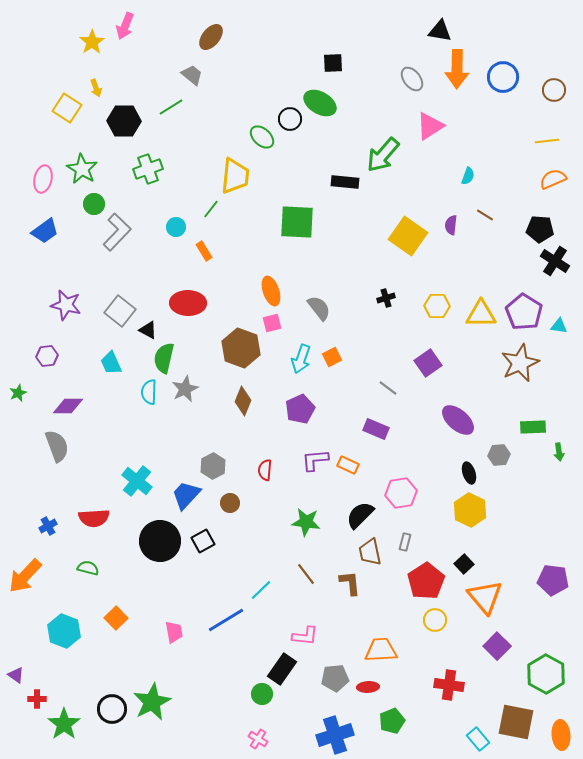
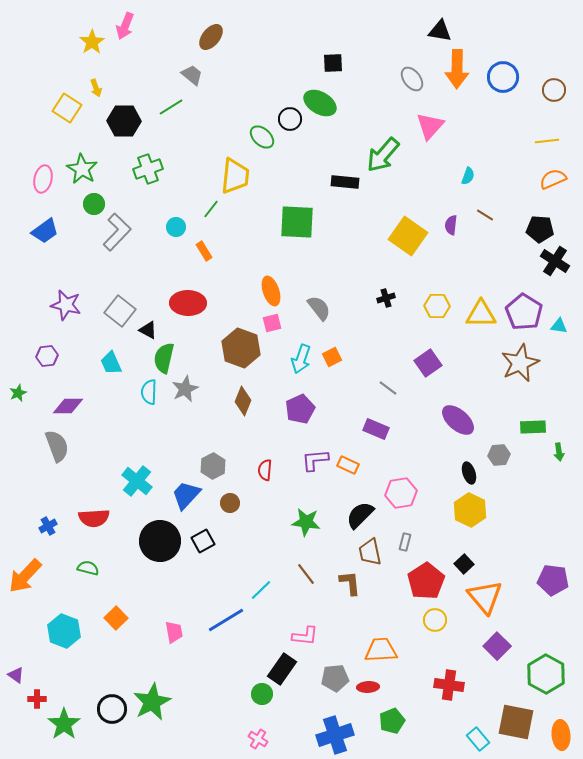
pink triangle at (430, 126): rotated 16 degrees counterclockwise
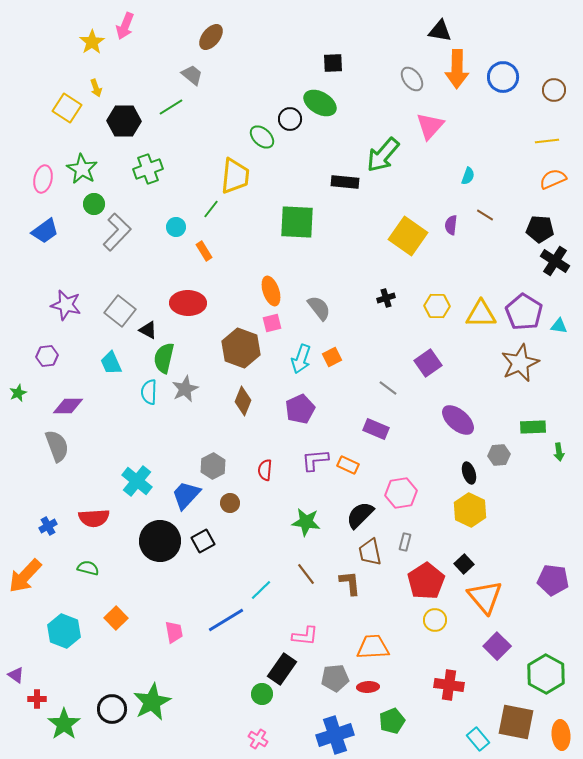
orange trapezoid at (381, 650): moved 8 px left, 3 px up
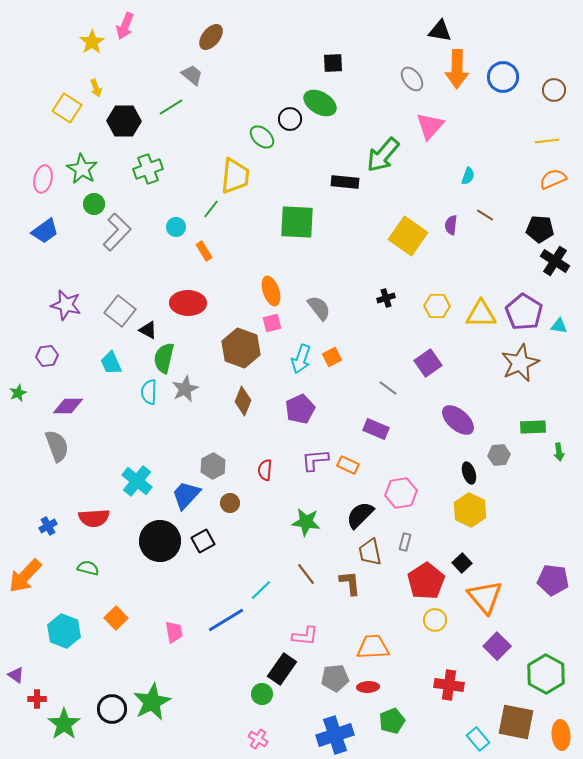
black square at (464, 564): moved 2 px left, 1 px up
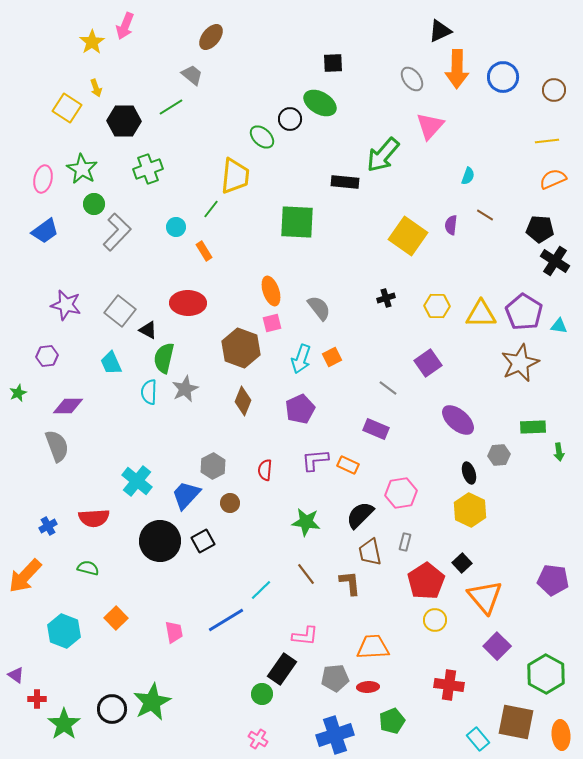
black triangle at (440, 31): rotated 35 degrees counterclockwise
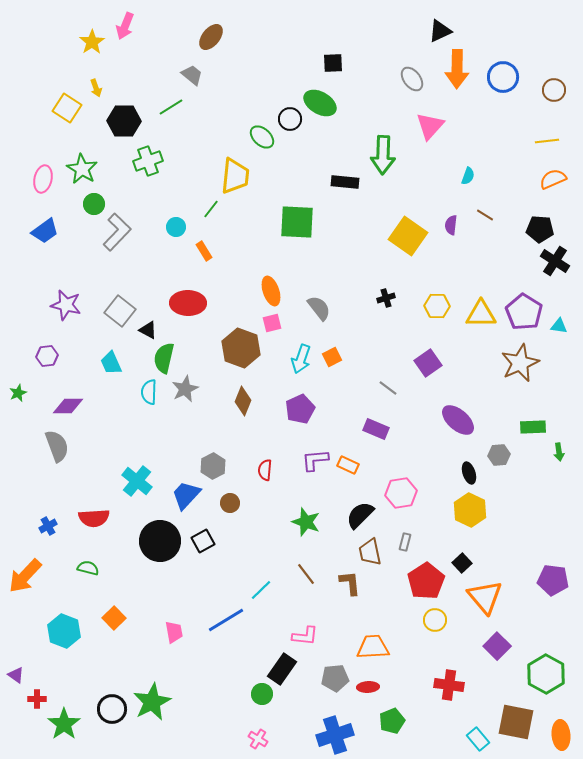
green arrow at (383, 155): rotated 39 degrees counterclockwise
green cross at (148, 169): moved 8 px up
green star at (306, 522): rotated 12 degrees clockwise
orange square at (116, 618): moved 2 px left
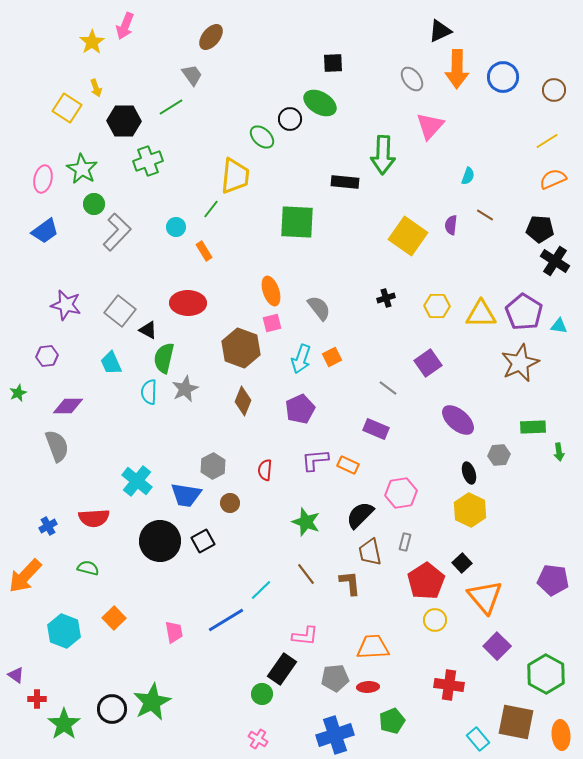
gray trapezoid at (192, 75): rotated 15 degrees clockwise
yellow line at (547, 141): rotated 25 degrees counterclockwise
blue trapezoid at (186, 495): rotated 124 degrees counterclockwise
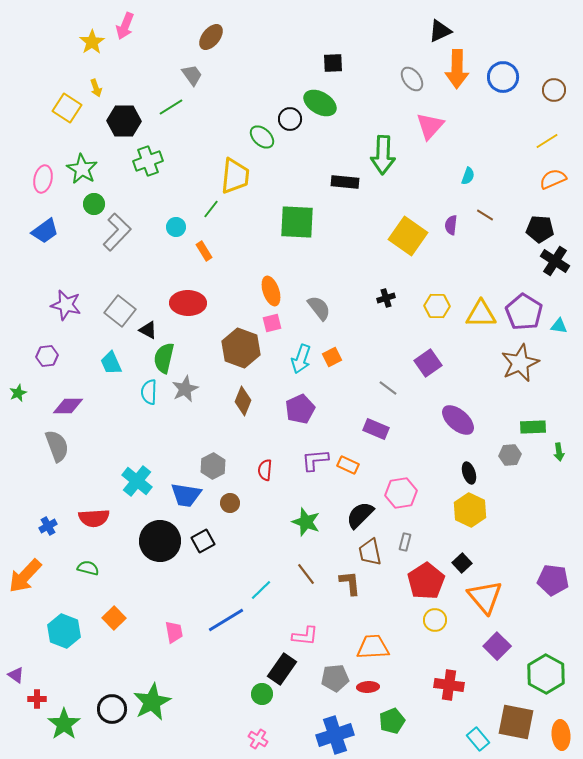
gray hexagon at (499, 455): moved 11 px right
